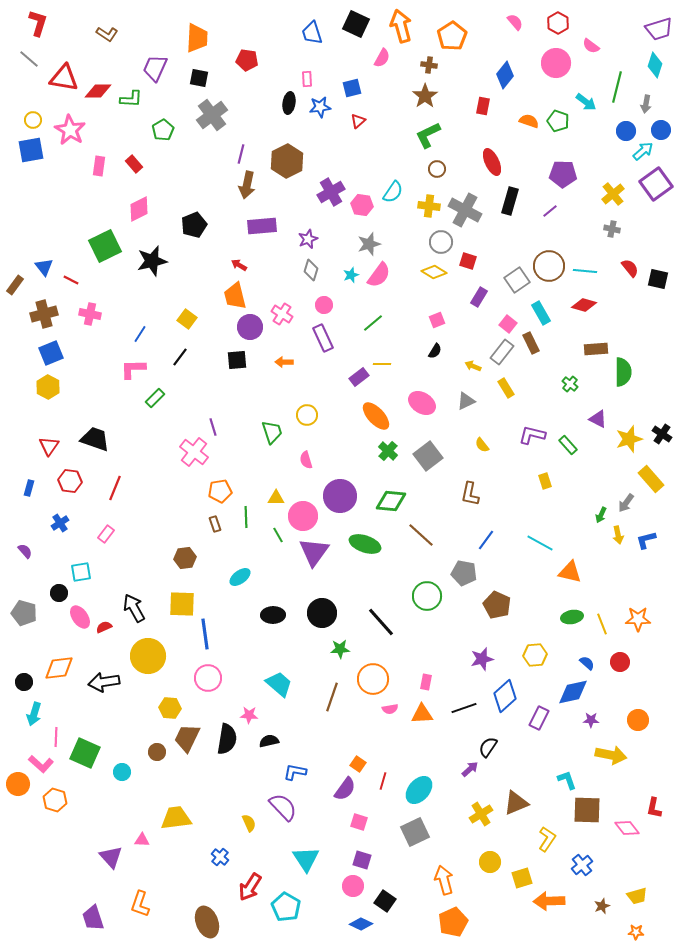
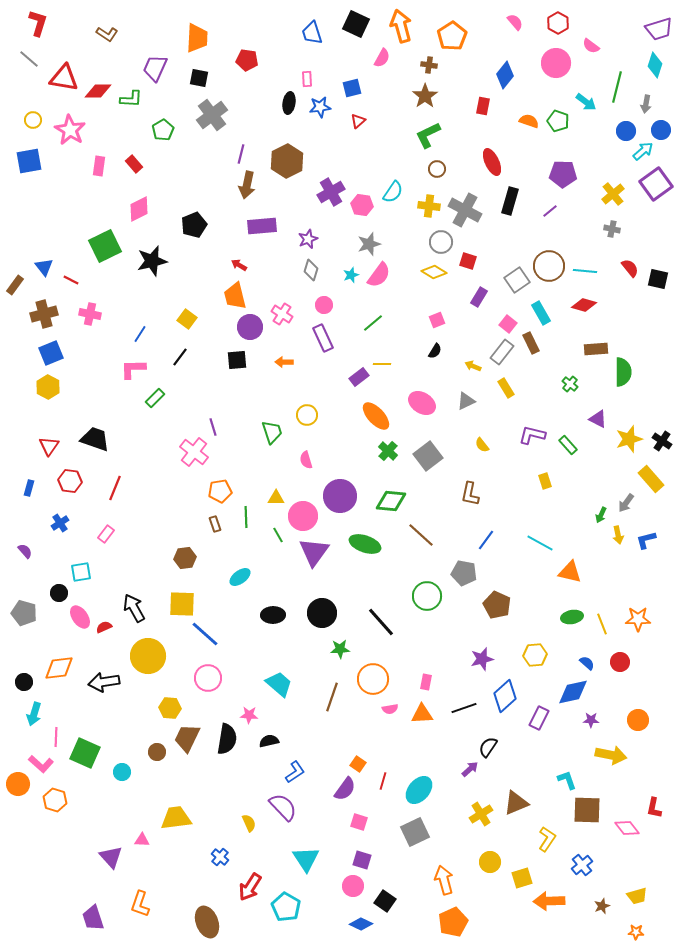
blue square at (31, 150): moved 2 px left, 11 px down
black cross at (662, 434): moved 7 px down
blue line at (205, 634): rotated 40 degrees counterclockwise
blue L-shape at (295, 772): rotated 135 degrees clockwise
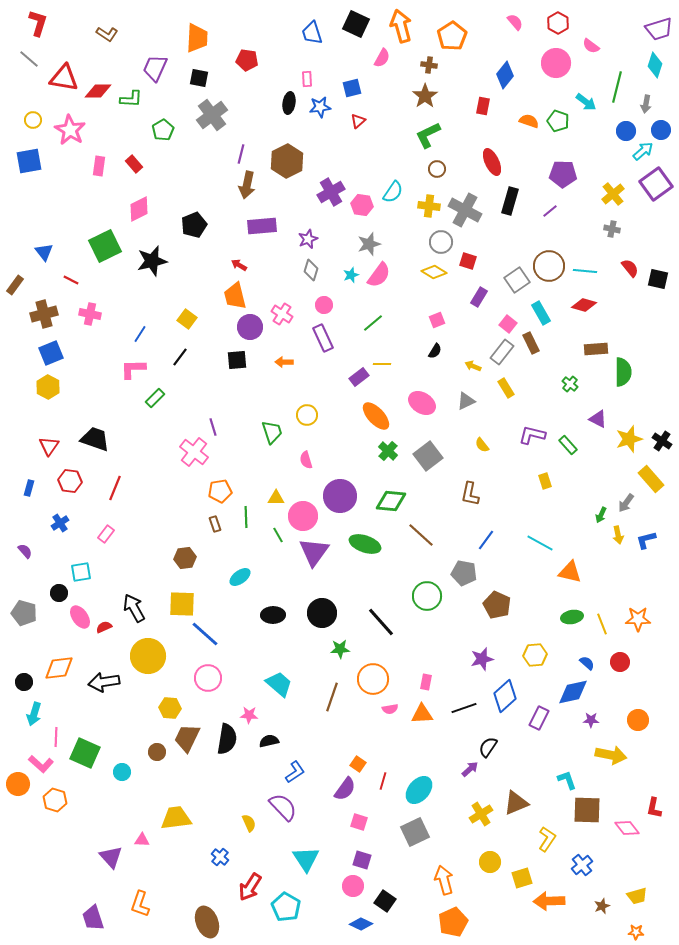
blue triangle at (44, 267): moved 15 px up
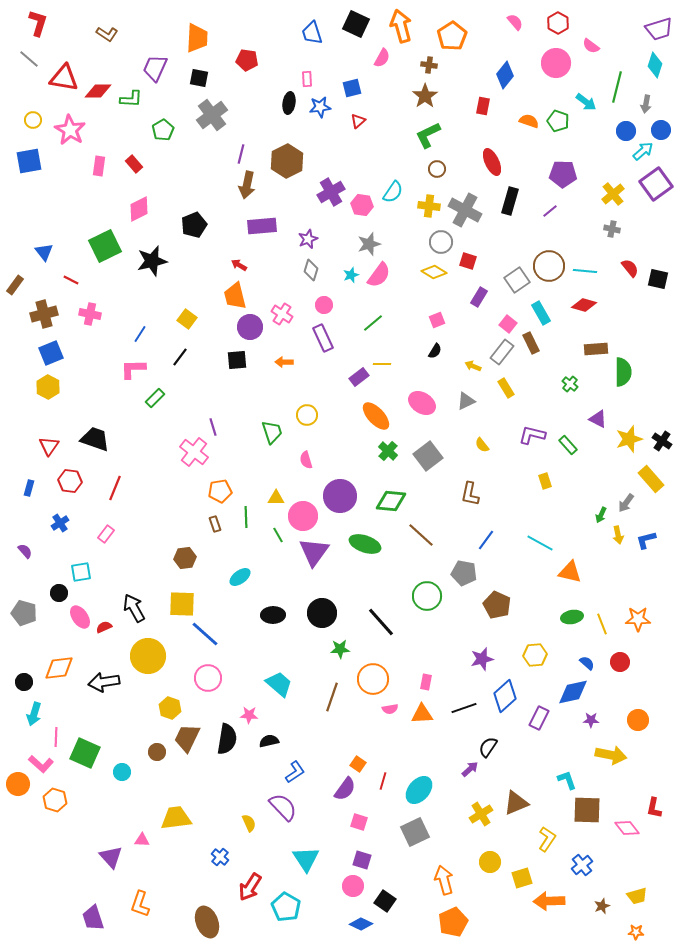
yellow hexagon at (170, 708): rotated 15 degrees clockwise
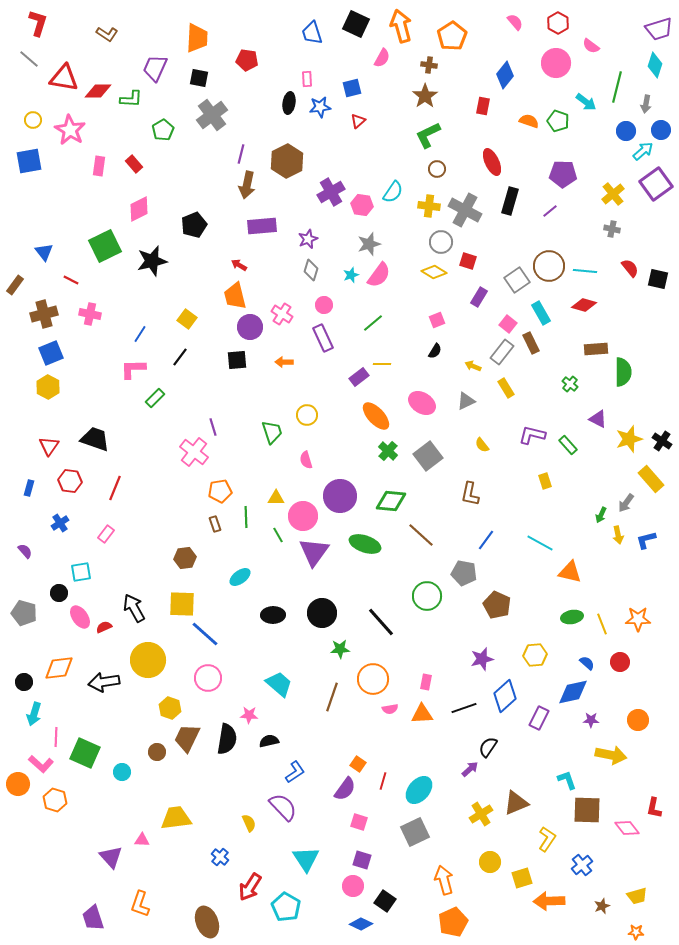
yellow circle at (148, 656): moved 4 px down
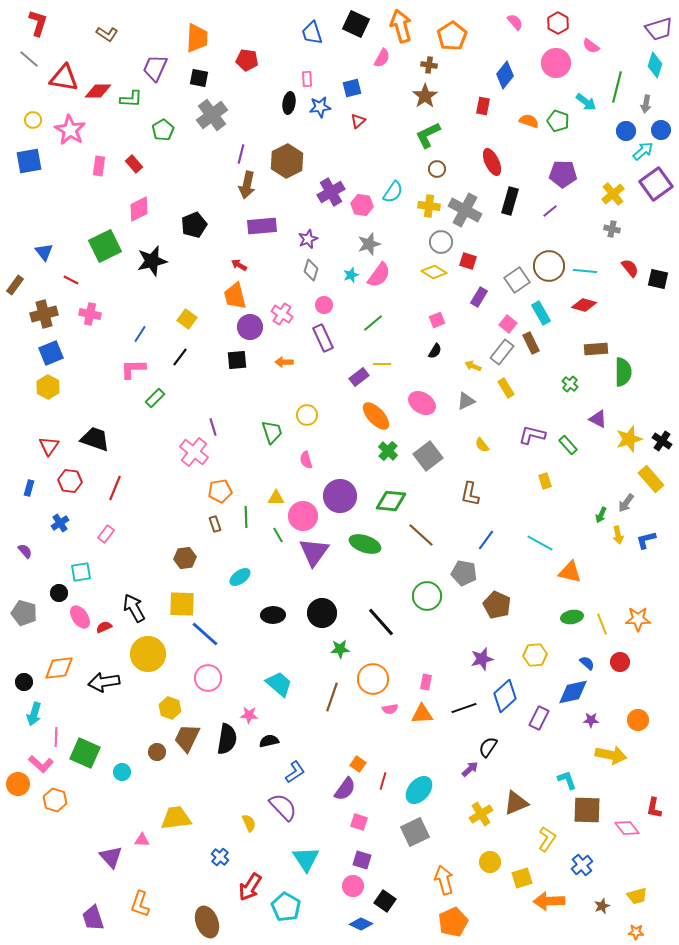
yellow circle at (148, 660): moved 6 px up
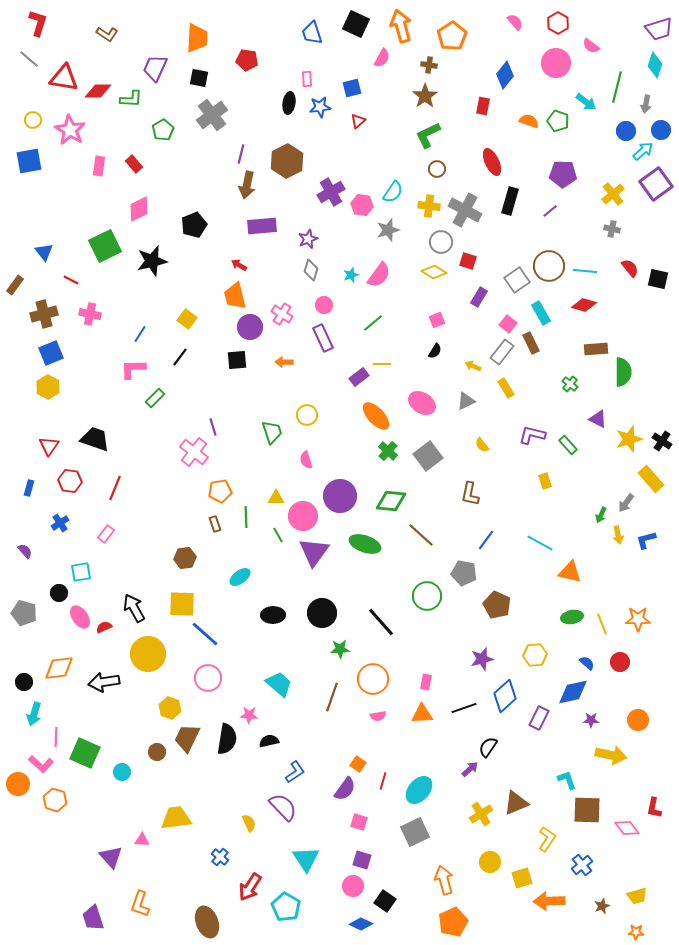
gray star at (369, 244): moved 19 px right, 14 px up
pink semicircle at (390, 709): moved 12 px left, 7 px down
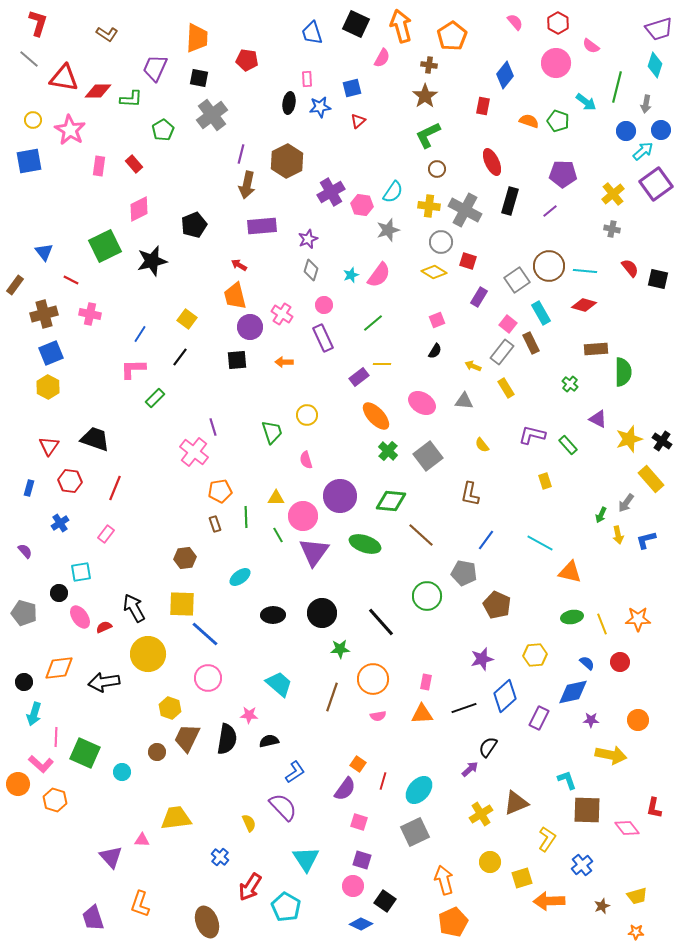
gray triangle at (466, 401): moved 2 px left; rotated 30 degrees clockwise
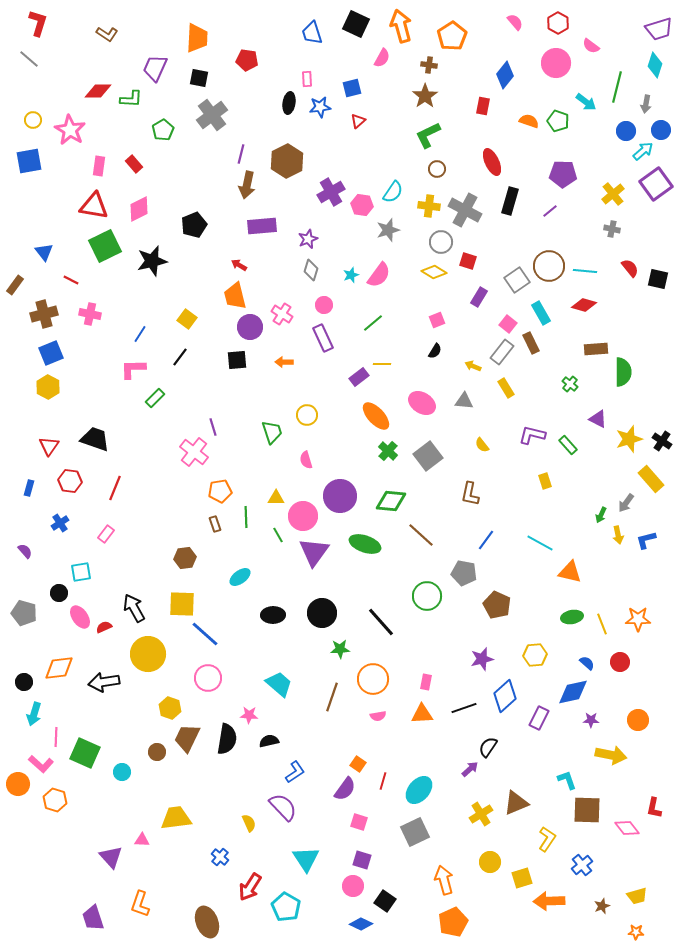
red triangle at (64, 78): moved 30 px right, 128 px down
